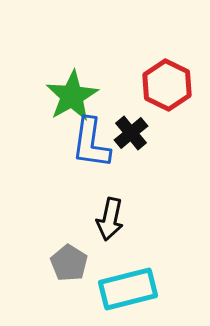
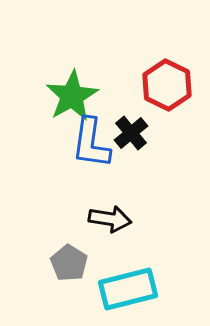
black arrow: rotated 93 degrees counterclockwise
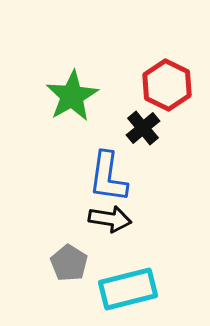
black cross: moved 12 px right, 5 px up
blue L-shape: moved 17 px right, 34 px down
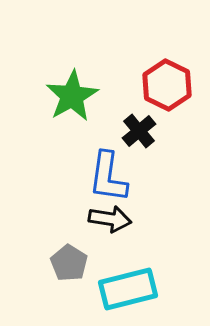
black cross: moved 4 px left, 3 px down
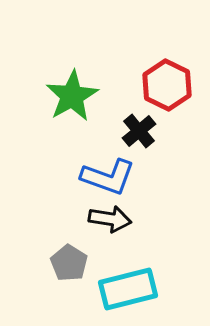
blue L-shape: rotated 78 degrees counterclockwise
